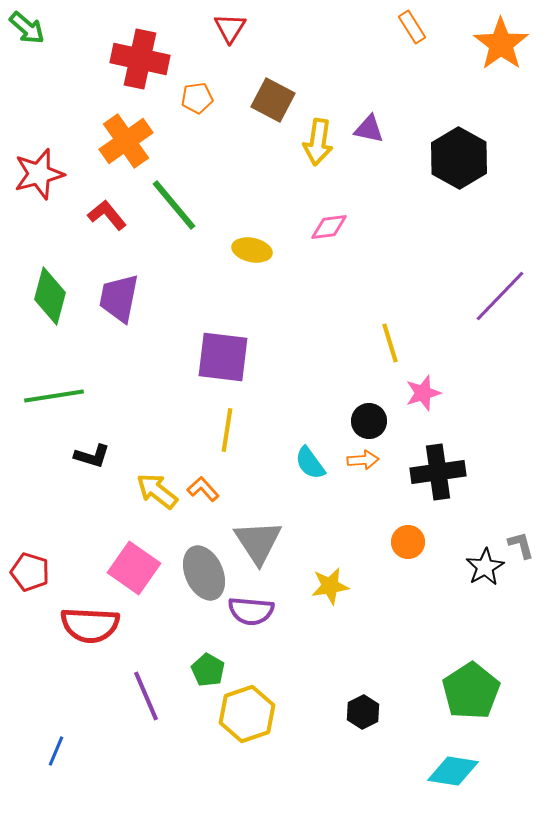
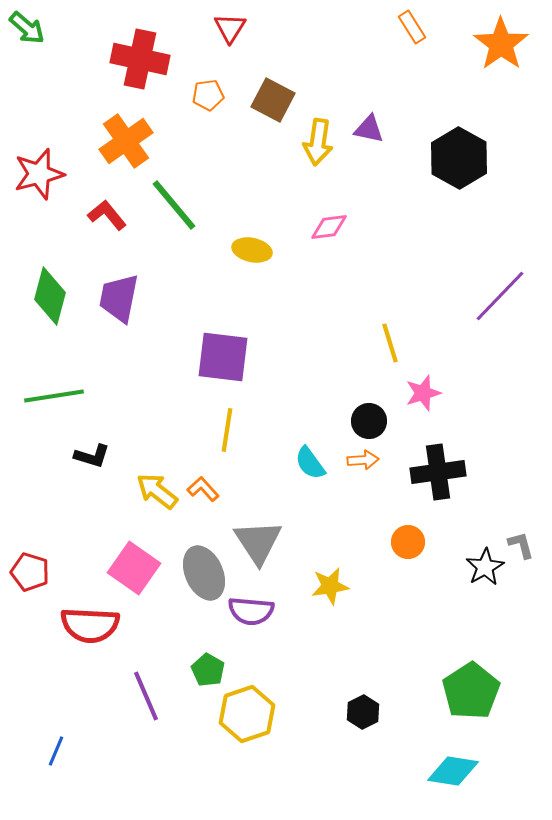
orange pentagon at (197, 98): moved 11 px right, 3 px up
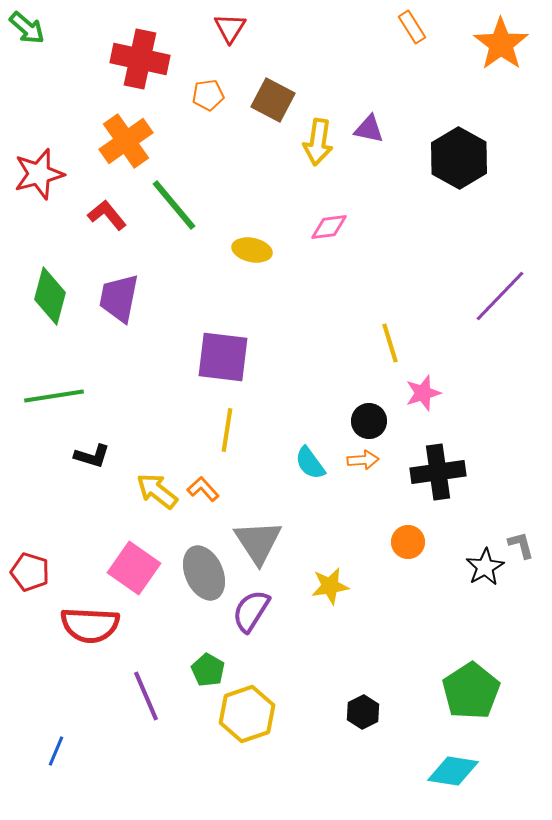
purple semicircle at (251, 611): rotated 117 degrees clockwise
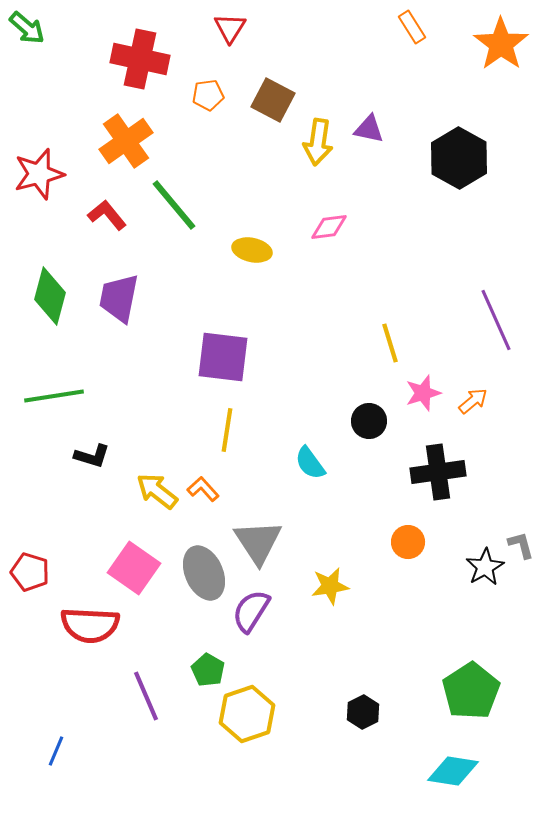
purple line at (500, 296): moved 4 px left, 24 px down; rotated 68 degrees counterclockwise
orange arrow at (363, 460): moved 110 px right, 59 px up; rotated 36 degrees counterclockwise
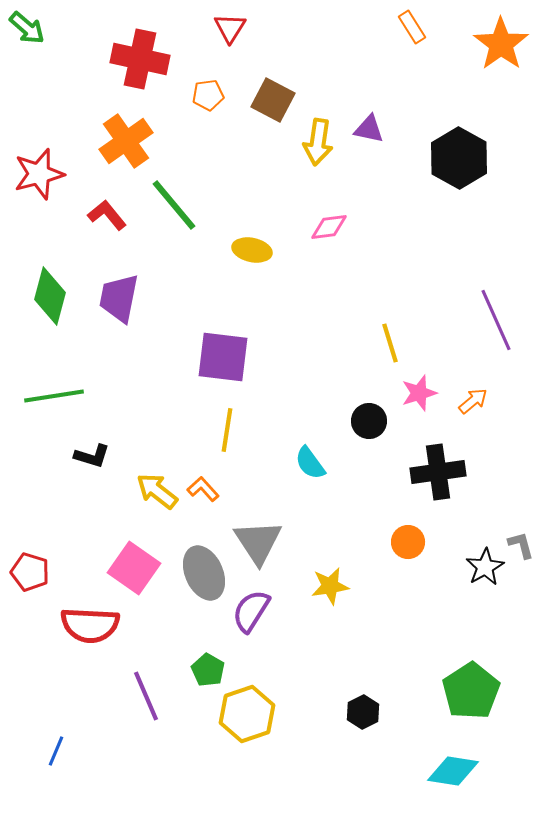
pink star at (423, 393): moved 4 px left
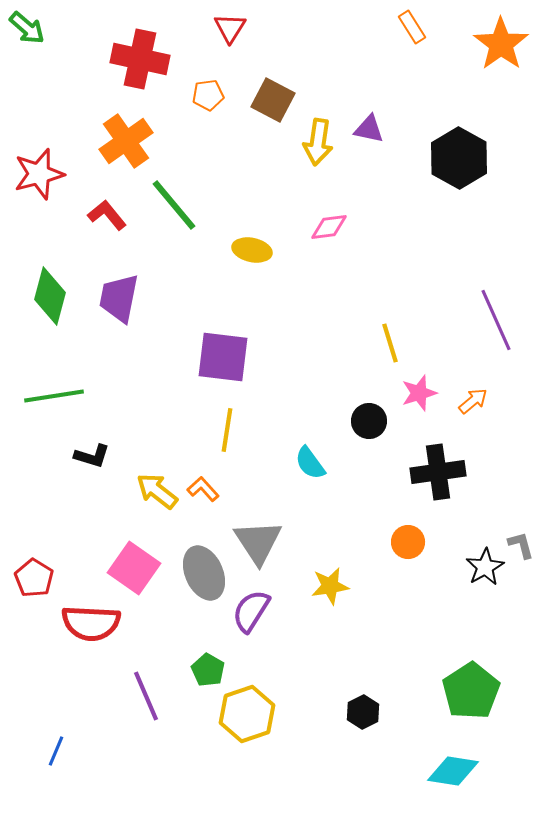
red pentagon at (30, 572): moved 4 px right, 6 px down; rotated 15 degrees clockwise
red semicircle at (90, 625): moved 1 px right, 2 px up
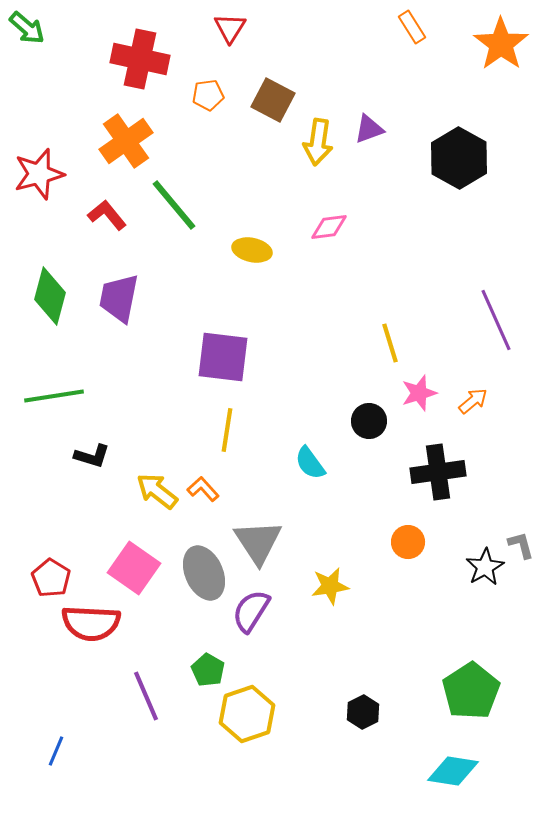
purple triangle at (369, 129): rotated 32 degrees counterclockwise
red pentagon at (34, 578): moved 17 px right
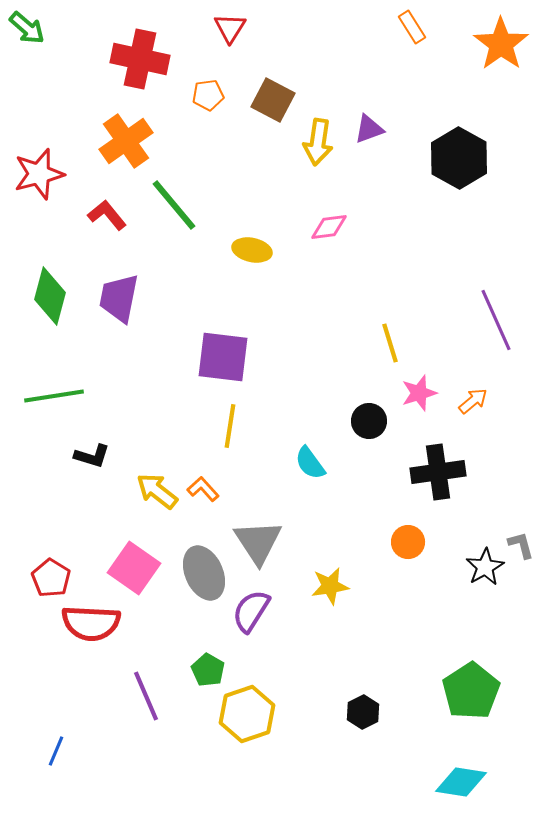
yellow line at (227, 430): moved 3 px right, 4 px up
cyan diamond at (453, 771): moved 8 px right, 11 px down
